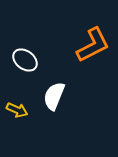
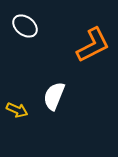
white ellipse: moved 34 px up
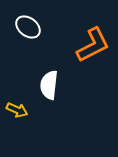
white ellipse: moved 3 px right, 1 px down
white semicircle: moved 5 px left, 11 px up; rotated 16 degrees counterclockwise
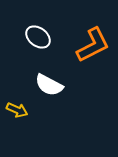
white ellipse: moved 10 px right, 10 px down
white semicircle: rotated 68 degrees counterclockwise
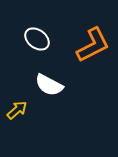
white ellipse: moved 1 px left, 2 px down
yellow arrow: rotated 65 degrees counterclockwise
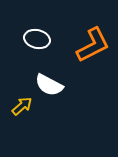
white ellipse: rotated 25 degrees counterclockwise
yellow arrow: moved 5 px right, 4 px up
